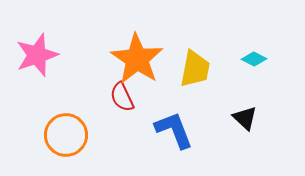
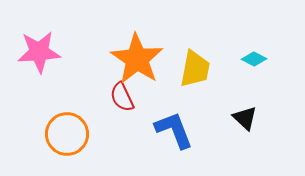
pink star: moved 2 px right, 3 px up; rotated 15 degrees clockwise
orange circle: moved 1 px right, 1 px up
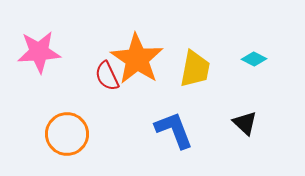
red semicircle: moved 15 px left, 21 px up
black triangle: moved 5 px down
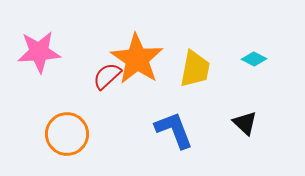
red semicircle: rotated 72 degrees clockwise
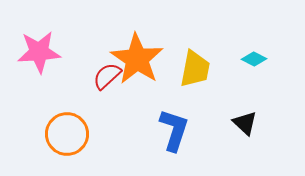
blue L-shape: rotated 39 degrees clockwise
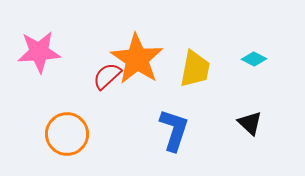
black triangle: moved 5 px right
